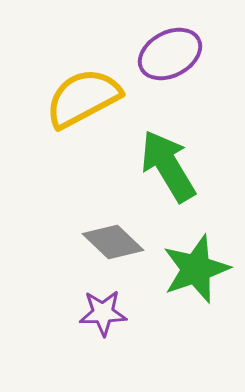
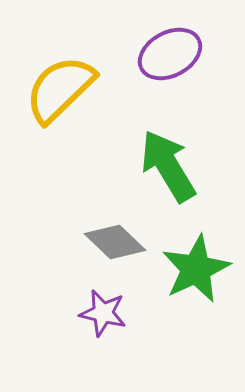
yellow semicircle: moved 23 px left, 9 px up; rotated 16 degrees counterclockwise
gray diamond: moved 2 px right
green star: rotated 6 degrees counterclockwise
purple star: rotated 15 degrees clockwise
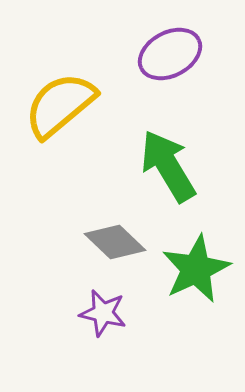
yellow semicircle: moved 16 px down; rotated 4 degrees clockwise
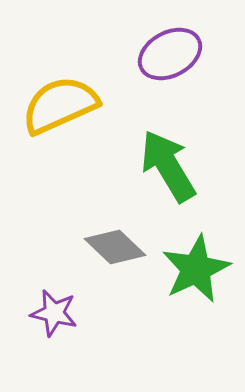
yellow semicircle: rotated 16 degrees clockwise
gray diamond: moved 5 px down
purple star: moved 49 px left
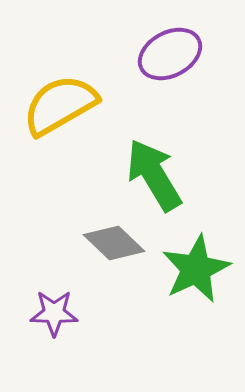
yellow semicircle: rotated 6 degrees counterclockwise
green arrow: moved 14 px left, 9 px down
gray diamond: moved 1 px left, 4 px up
purple star: rotated 12 degrees counterclockwise
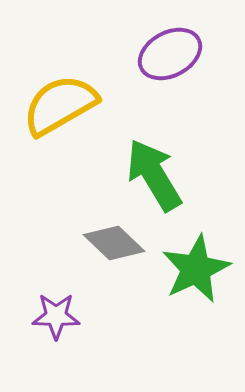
purple star: moved 2 px right, 3 px down
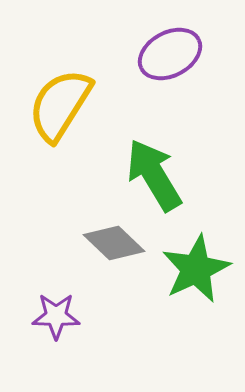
yellow semicircle: rotated 28 degrees counterclockwise
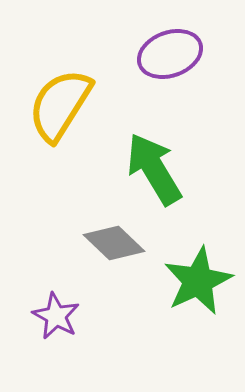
purple ellipse: rotated 8 degrees clockwise
green arrow: moved 6 px up
green star: moved 2 px right, 12 px down
purple star: rotated 27 degrees clockwise
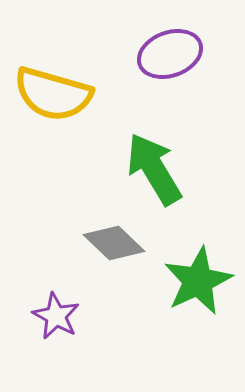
yellow semicircle: moved 7 px left, 11 px up; rotated 106 degrees counterclockwise
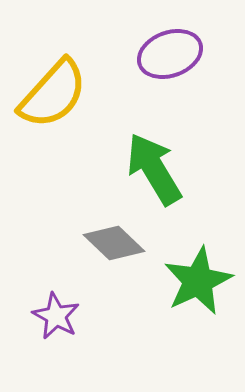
yellow semicircle: rotated 64 degrees counterclockwise
